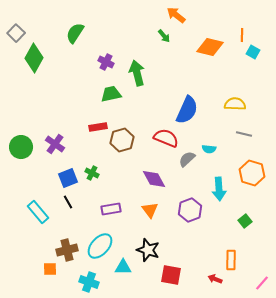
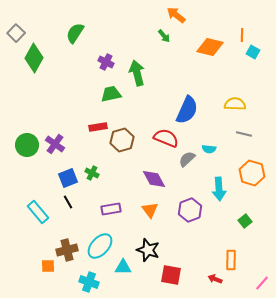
green circle at (21, 147): moved 6 px right, 2 px up
orange square at (50, 269): moved 2 px left, 3 px up
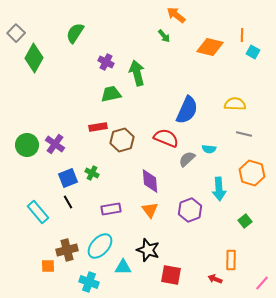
purple diamond at (154, 179): moved 4 px left, 2 px down; rotated 25 degrees clockwise
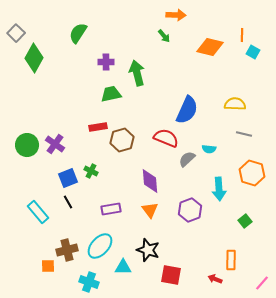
orange arrow at (176, 15): rotated 144 degrees clockwise
green semicircle at (75, 33): moved 3 px right
purple cross at (106, 62): rotated 28 degrees counterclockwise
green cross at (92, 173): moved 1 px left, 2 px up
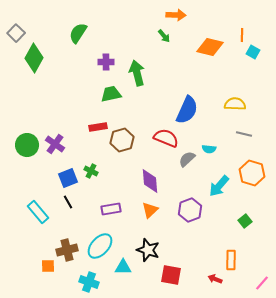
cyan arrow at (219, 189): moved 3 px up; rotated 45 degrees clockwise
orange triangle at (150, 210): rotated 24 degrees clockwise
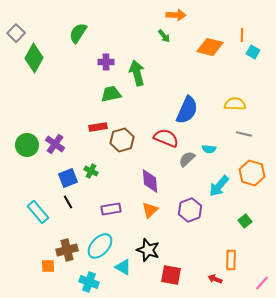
cyan triangle at (123, 267): rotated 30 degrees clockwise
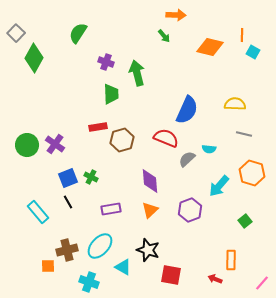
purple cross at (106, 62): rotated 21 degrees clockwise
green trapezoid at (111, 94): rotated 100 degrees clockwise
green cross at (91, 171): moved 6 px down
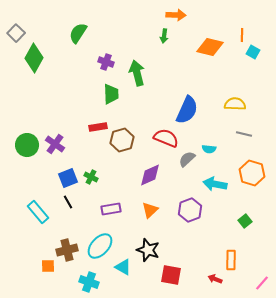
green arrow at (164, 36): rotated 48 degrees clockwise
purple diamond at (150, 181): moved 6 px up; rotated 70 degrees clockwise
cyan arrow at (219, 186): moved 4 px left, 2 px up; rotated 60 degrees clockwise
